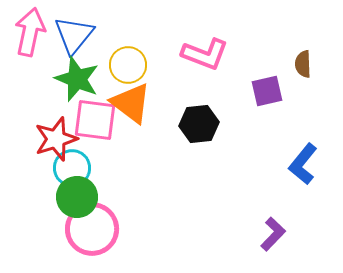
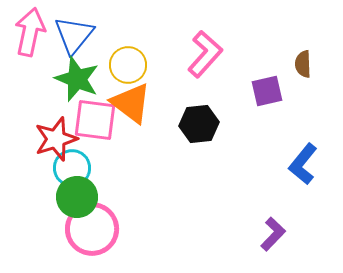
pink L-shape: rotated 69 degrees counterclockwise
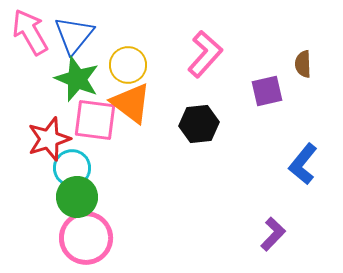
pink arrow: rotated 42 degrees counterclockwise
red star: moved 7 px left
pink circle: moved 6 px left, 9 px down
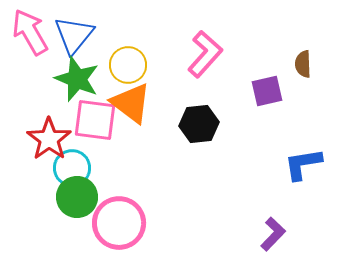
red star: rotated 18 degrees counterclockwise
blue L-shape: rotated 42 degrees clockwise
pink circle: moved 33 px right, 15 px up
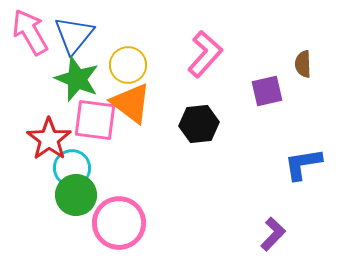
green circle: moved 1 px left, 2 px up
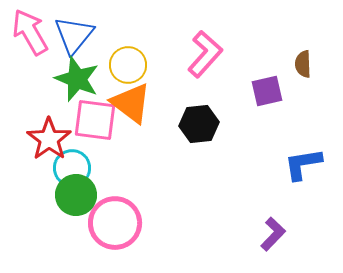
pink circle: moved 4 px left
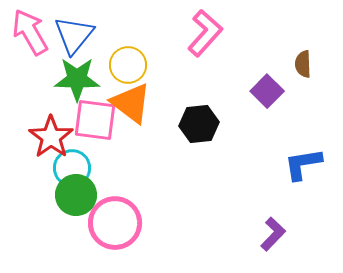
pink L-shape: moved 21 px up
green star: rotated 21 degrees counterclockwise
purple square: rotated 32 degrees counterclockwise
red star: moved 2 px right, 2 px up
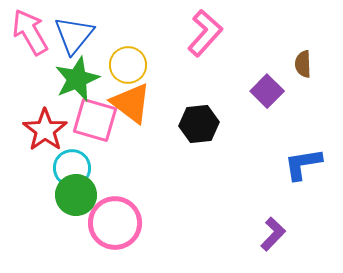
green star: rotated 24 degrees counterclockwise
pink square: rotated 9 degrees clockwise
red star: moved 6 px left, 7 px up
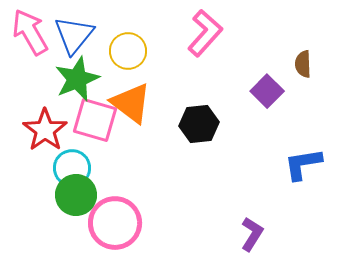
yellow circle: moved 14 px up
purple L-shape: moved 21 px left; rotated 12 degrees counterclockwise
